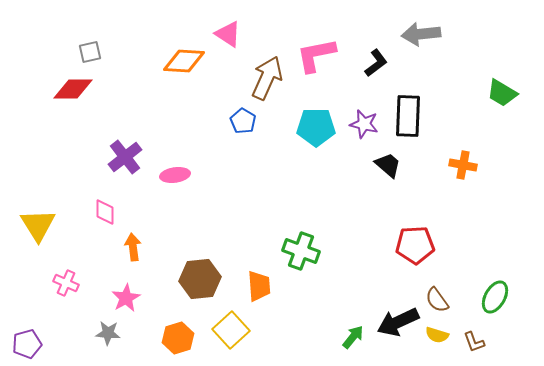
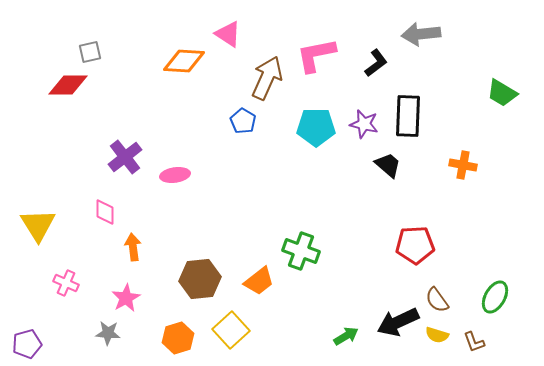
red diamond: moved 5 px left, 4 px up
orange trapezoid: moved 5 px up; rotated 56 degrees clockwise
green arrow: moved 7 px left, 1 px up; rotated 20 degrees clockwise
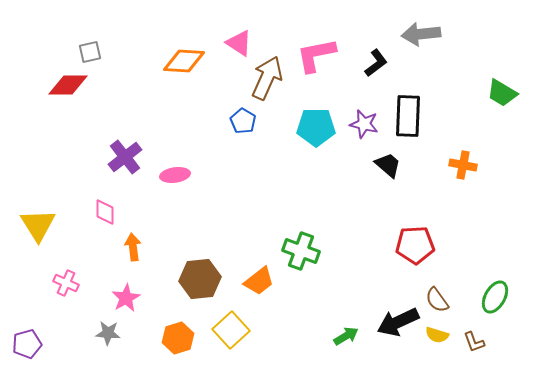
pink triangle: moved 11 px right, 9 px down
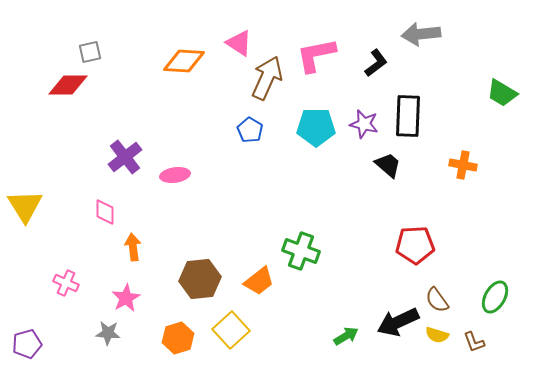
blue pentagon: moved 7 px right, 9 px down
yellow triangle: moved 13 px left, 19 px up
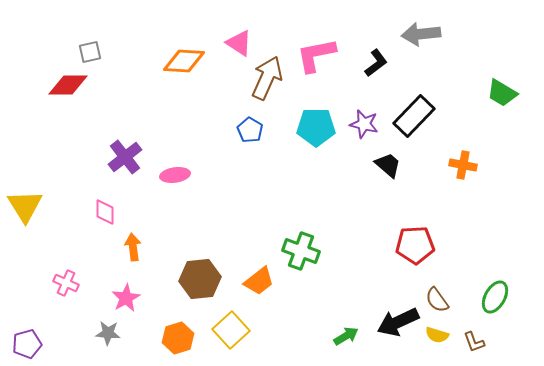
black rectangle: moved 6 px right; rotated 42 degrees clockwise
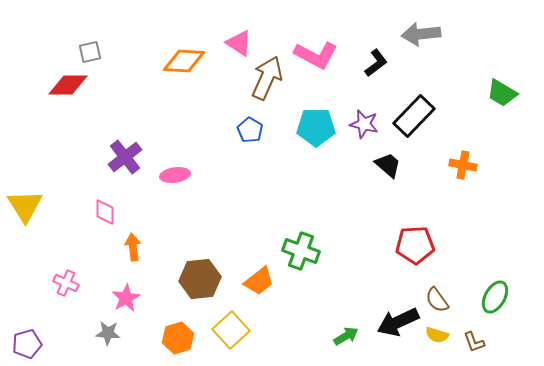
pink L-shape: rotated 141 degrees counterclockwise
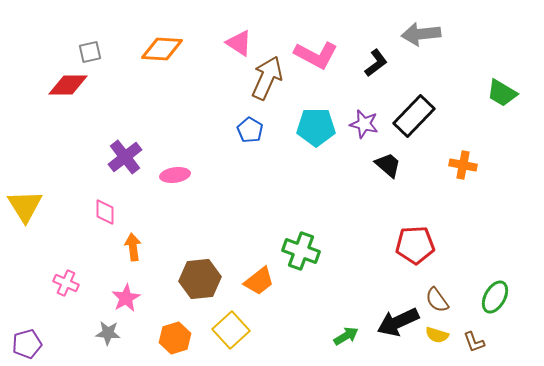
orange diamond: moved 22 px left, 12 px up
orange hexagon: moved 3 px left
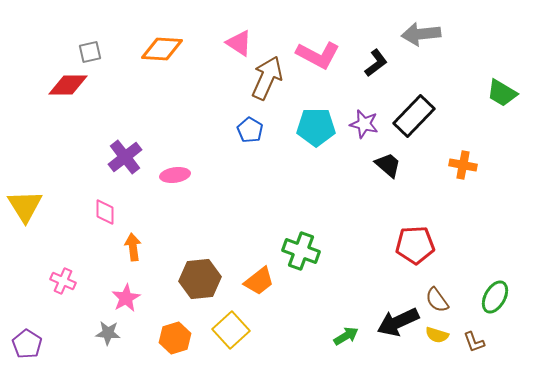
pink L-shape: moved 2 px right
pink cross: moved 3 px left, 2 px up
purple pentagon: rotated 24 degrees counterclockwise
